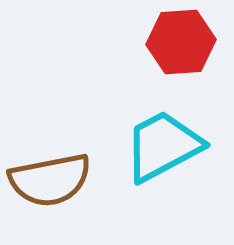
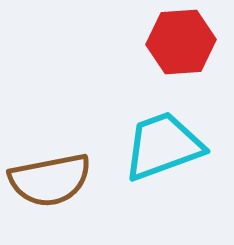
cyan trapezoid: rotated 8 degrees clockwise
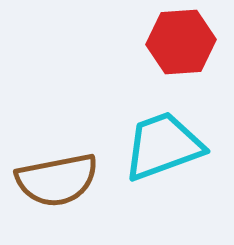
brown semicircle: moved 7 px right
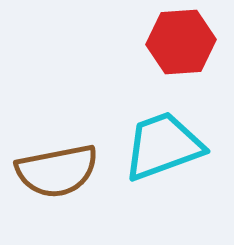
brown semicircle: moved 9 px up
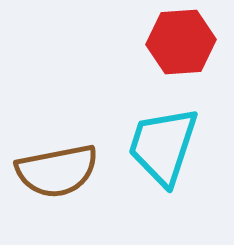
cyan trapezoid: rotated 52 degrees counterclockwise
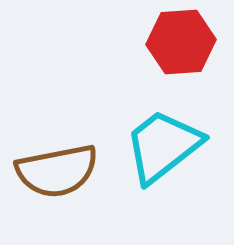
cyan trapezoid: rotated 34 degrees clockwise
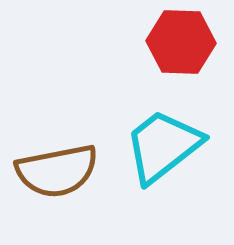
red hexagon: rotated 6 degrees clockwise
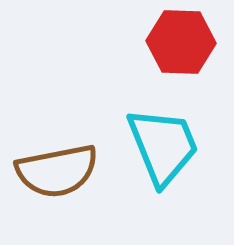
cyan trapezoid: rotated 106 degrees clockwise
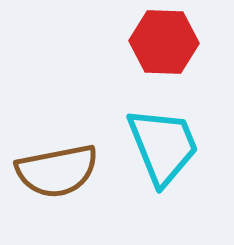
red hexagon: moved 17 px left
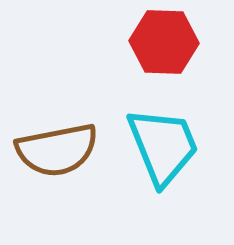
brown semicircle: moved 21 px up
